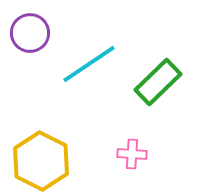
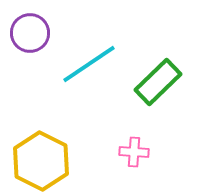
pink cross: moved 2 px right, 2 px up
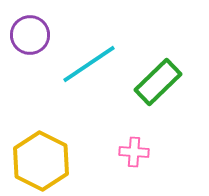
purple circle: moved 2 px down
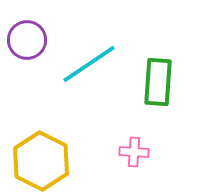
purple circle: moved 3 px left, 5 px down
green rectangle: rotated 42 degrees counterclockwise
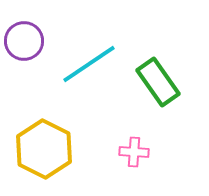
purple circle: moved 3 px left, 1 px down
green rectangle: rotated 39 degrees counterclockwise
yellow hexagon: moved 3 px right, 12 px up
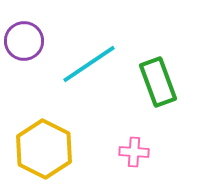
green rectangle: rotated 15 degrees clockwise
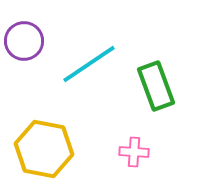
green rectangle: moved 2 px left, 4 px down
yellow hexagon: rotated 16 degrees counterclockwise
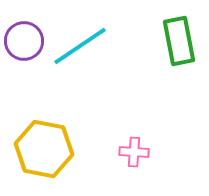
cyan line: moved 9 px left, 18 px up
green rectangle: moved 23 px right, 45 px up; rotated 9 degrees clockwise
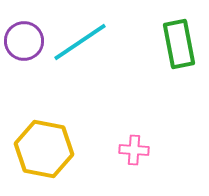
green rectangle: moved 3 px down
cyan line: moved 4 px up
pink cross: moved 2 px up
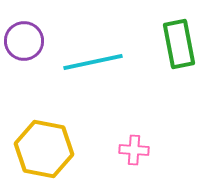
cyan line: moved 13 px right, 20 px down; rotated 22 degrees clockwise
